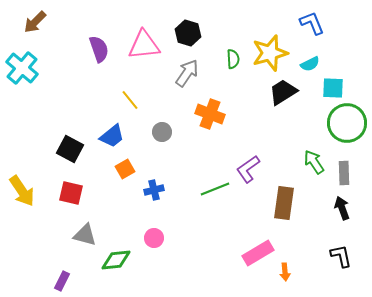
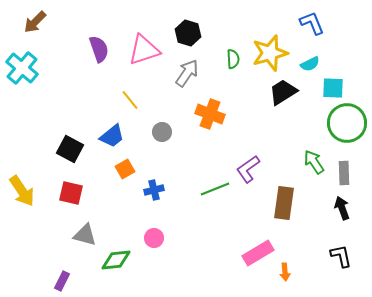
pink triangle: moved 5 px down; rotated 12 degrees counterclockwise
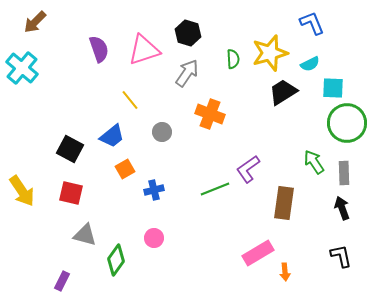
green diamond: rotated 48 degrees counterclockwise
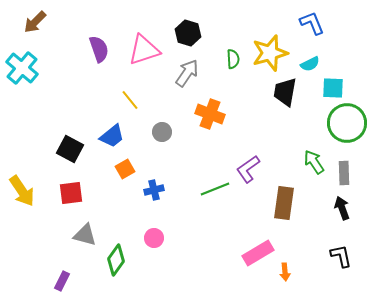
black trapezoid: moved 2 px right; rotated 48 degrees counterclockwise
red square: rotated 20 degrees counterclockwise
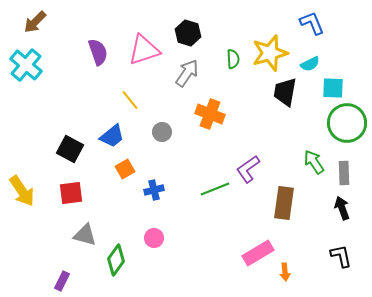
purple semicircle: moved 1 px left, 3 px down
cyan cross: moved 4 px right, 3 px up
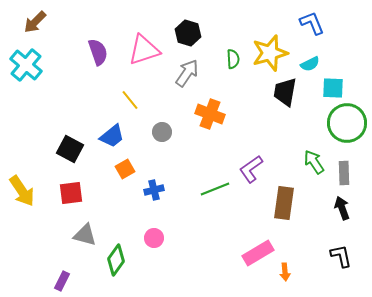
purple L-shape: moved 3 px right
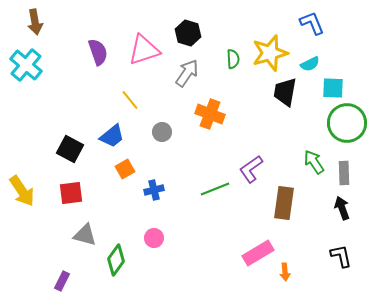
brown arrow: rotated 55 degrees counterclockwise
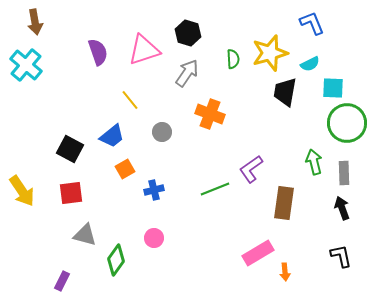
green arrow: rotated 20 degrees clockwise
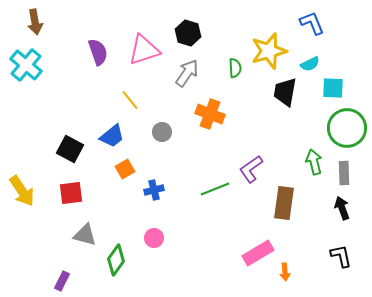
yellow star: moved 1 px left, 2 px up
green semicircle: moved 2 px right, 9 px down
green circle: moved 5 px down
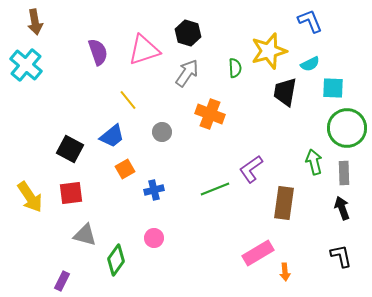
blue L-shape: moved 2 px left, 2 px up
yellow line: moved 2 px left
yellow arrow: moved 8 px right, 6 px down
